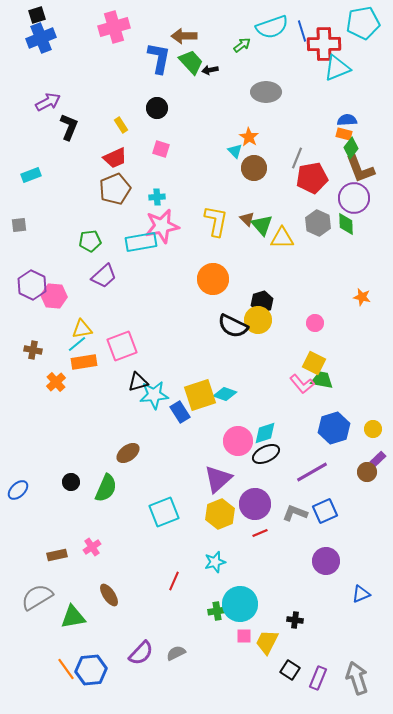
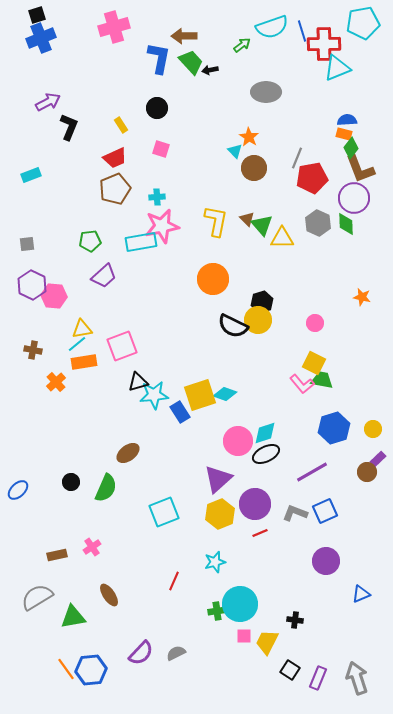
gray square at (19, 225): moved 8 px right, 19 px down
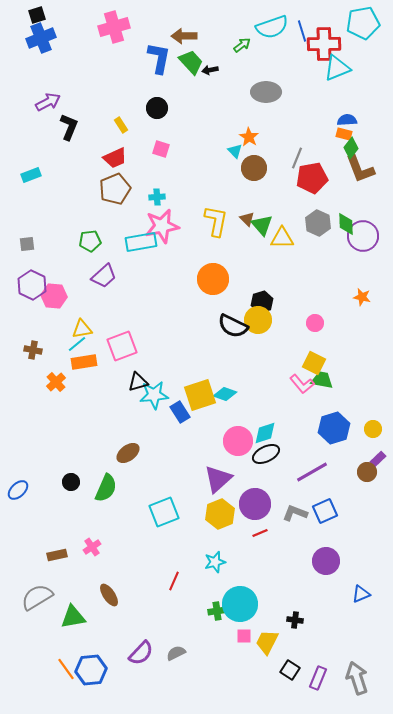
purple circle at (354, 198): moved 9 px right, 38 px down
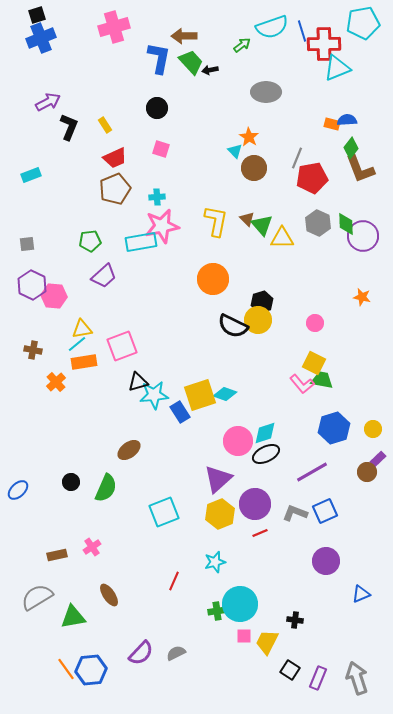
yellow rectangle at (121, 125): moved 16 px left
orange rectangle at (344, 134): moved 12 px left, 10 px up
brown ellipse at (128, 453): moved 1 px right, 3 px up
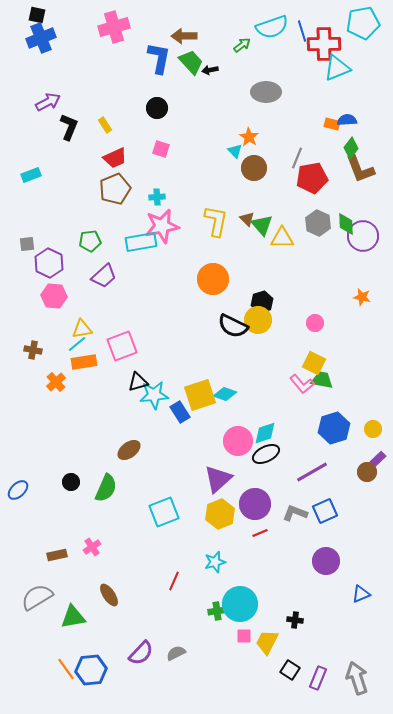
black square at (37, 15): rotated 30 degrees clockwise
purple hexagon at (32, 285): moved 17 px right, 22 px up
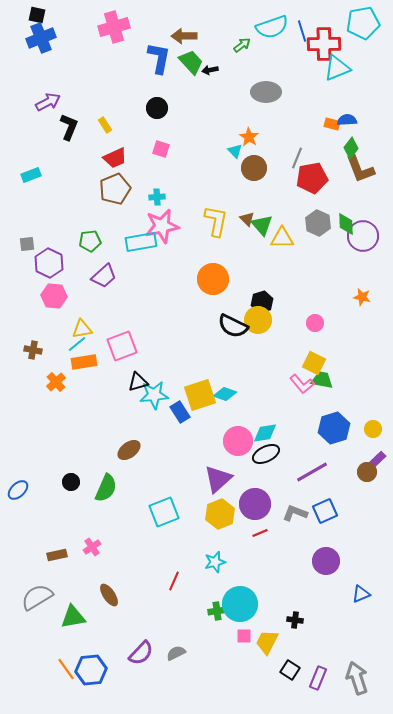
cyan diamond at (265, 433): rotated 10 degrees clockwise
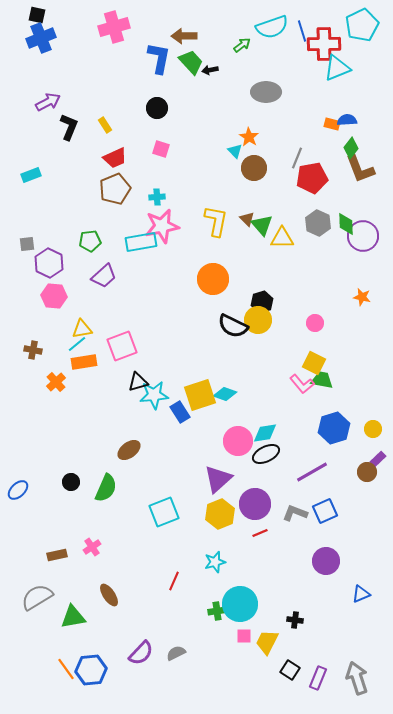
cyan pentagon at (363, 23): moved 1 px left, 2 px down; rotated 16 degrees counterclockwise
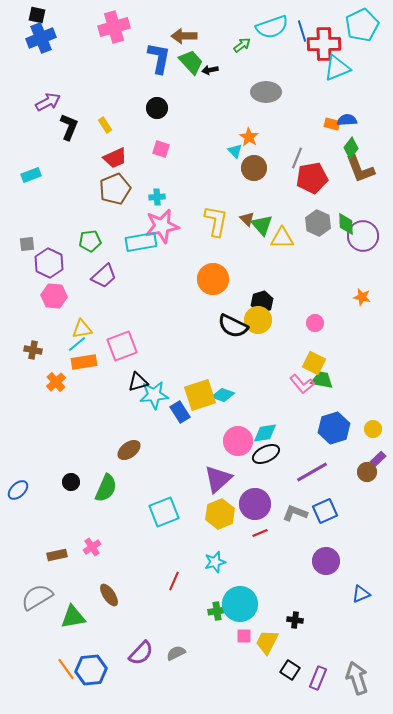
cyan diamond at (225, 394): moved 2 px left, 1 px down
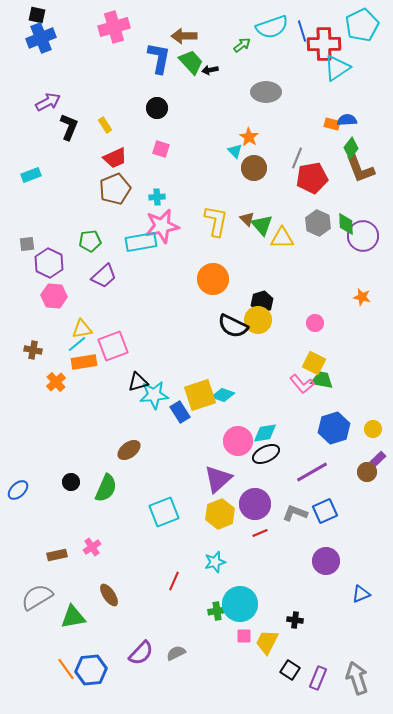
cyan triangle at (337, 68): rotated 12 degrees counterclockwise
pink square at (122, 346): moved 9 px left
